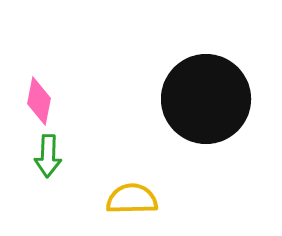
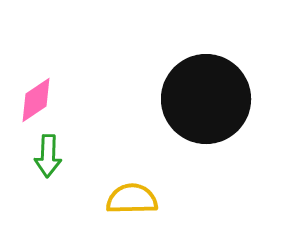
pink diamond: moved 3 px left, 1 px up; rotated 45 degrees clockwise
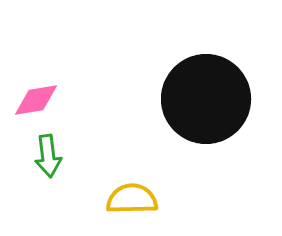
pink diamond: rotated 24 degrees clockwise
green arrow: rotated 9 degrees counterclockwise
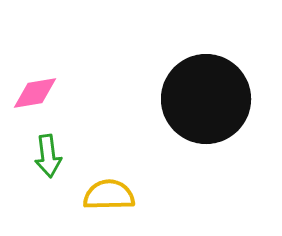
pink diamond: moved 1 px left, 7 px up
yellow semicircle: moved 23 px left, 4 px up
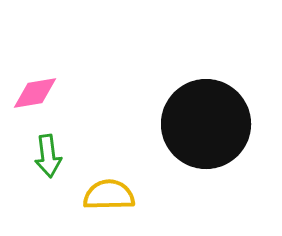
black circle: moved 25 px down
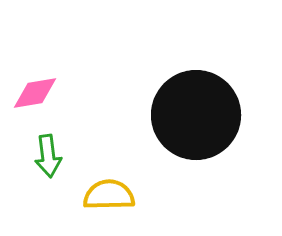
black circle: moved 10 px left, 9 px up
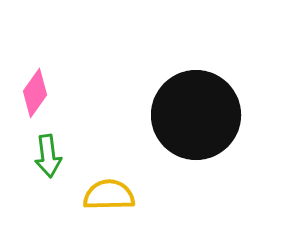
pink diamond: rotated 45 degrees counterclockwise
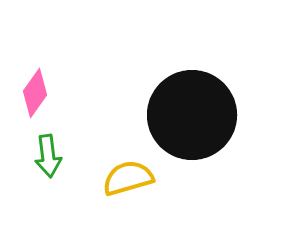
black circle: moved 4 px left
yellow semicircle: moved 19 px right, 17 px up; rotated 15 degrees counterclockwise
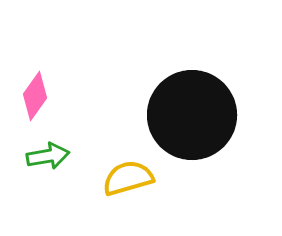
pink diamond: moved 3 px down
green arrow: rotated 93 degrees counterclockwise
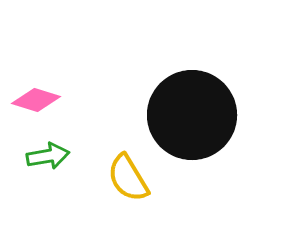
pink diamond: moved 1 px right, 4 px down; rotated 72 degrees clockwise
yellow semicircle: rotated 105 degrees counterclockwise
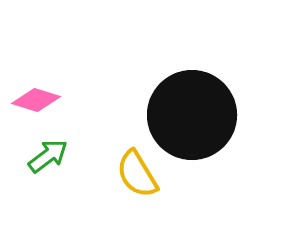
green arrow: rotated 27 degrees counterclockwise
yellow semicircle: moved 9 px right, 4 px up
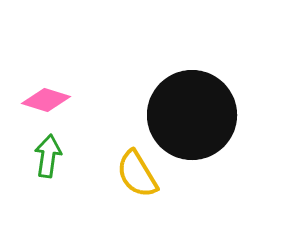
pink diamond: moved 10 px right
green arrow: rotated 45 degrees counterclockwise
